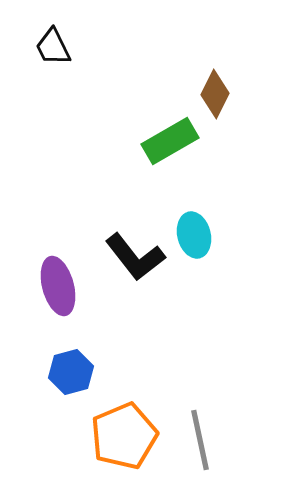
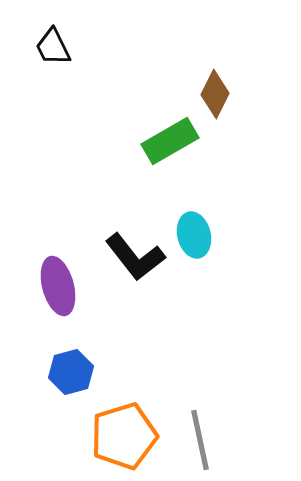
orange pentagon: rotated 6 degrees clockwise
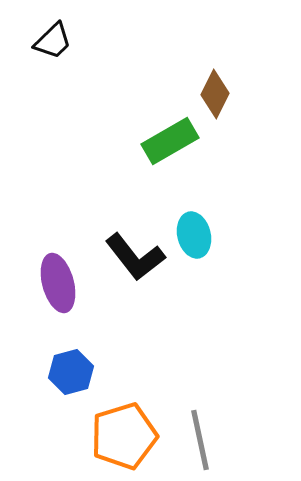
black trapezoid: moved 6 px up; rotated 108 degrees counterclockwise
purple ellipse: moved 3 px up
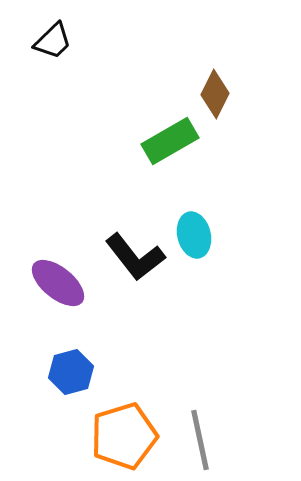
purple ellipse: rotated 36 degrees counterclockwise
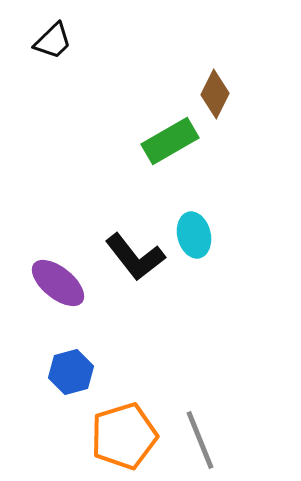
gray line: rotated 10 degrees counterclockwise
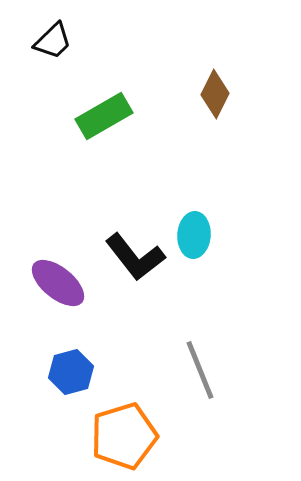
green rectangle: moved 66 px left, 25 px up
cyan ellipse: rotated 18 degrees clockwise
gray line: moved 70 px up
